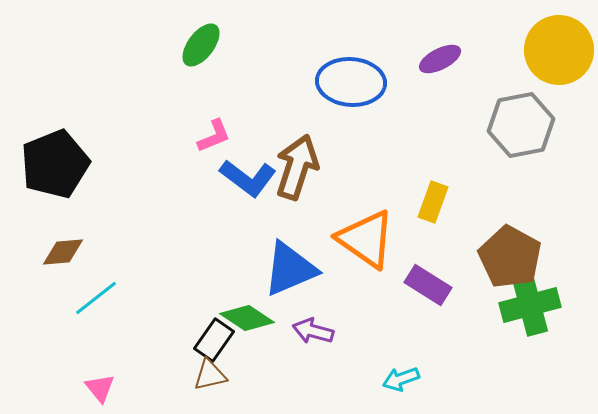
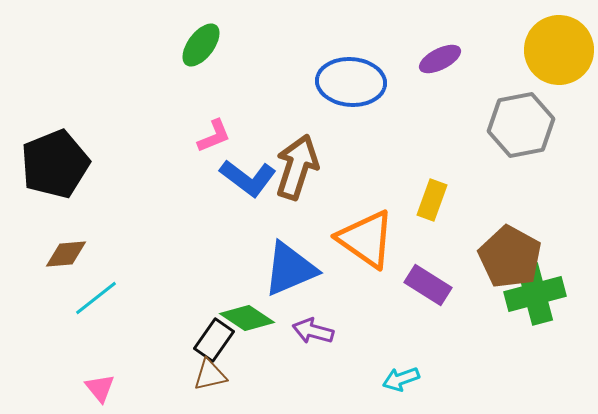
yellow rectangle: moved 1 px left, 2 px up
brown diamond: moved 3 px right, 2 px down
green cross: moved 5 px right, 11 px up
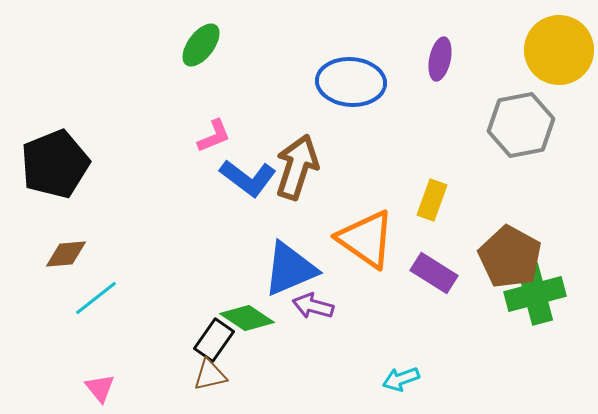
purple ellipse: rotated 51 degrees counterclockwise
purple rectangle: moved 6 px right, 12 px up
purple arrow: moved 25 px up
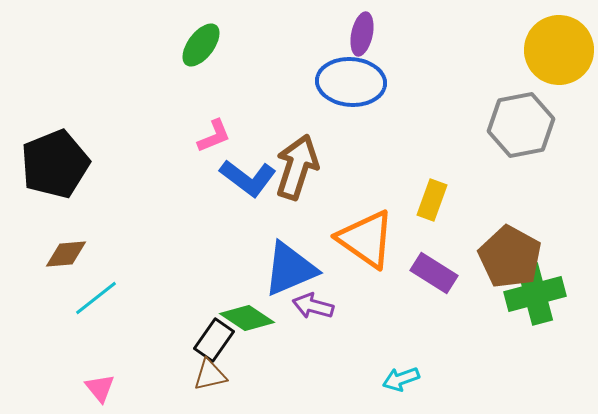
purple ellipse: moved 78 px left, 25 px up
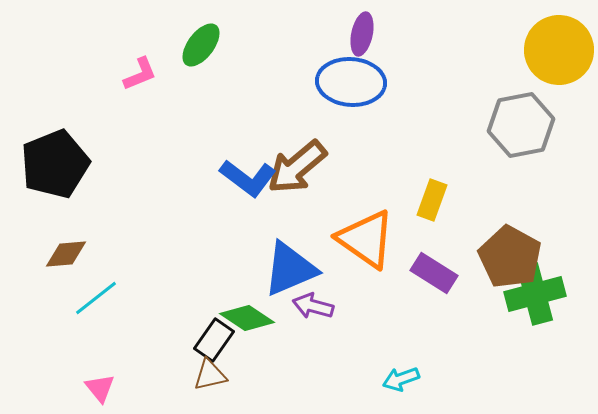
pink L-shape: moved 74 px left, 62 px up
brown arrow: rotated 148 degrees counterclockwise
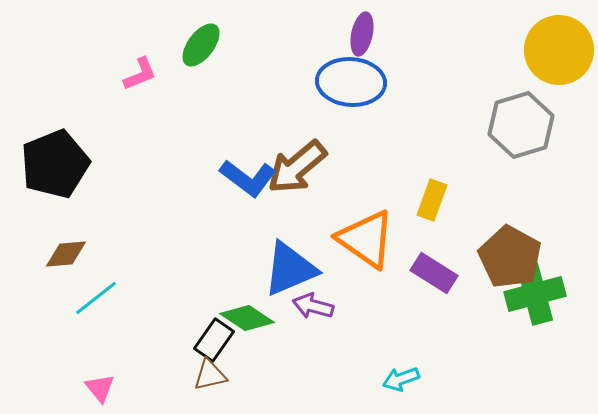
gray hexagon: rotated 6 degrees counterclockwise
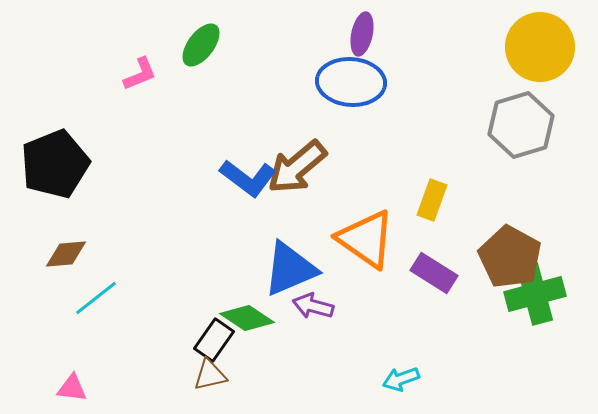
yellow circle: moved 19 px left, 3 px up
pink triangle: moved 28 px left; rotated 44 degrees counterclockwise
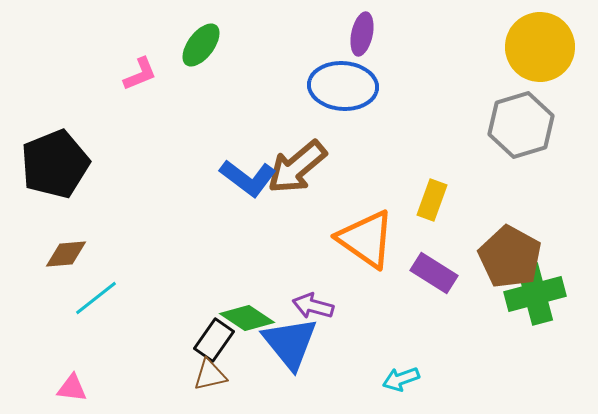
blue ellipse: moved 8 px left, 4 px down
blue triangle: moved 74 px down; rotated 46 degrees counterclockwise
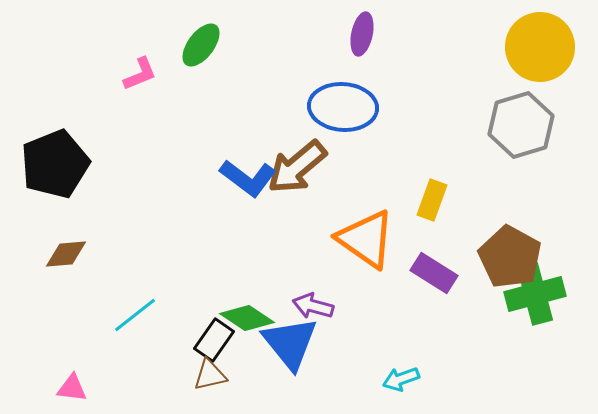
blue ellipse: moved 21 px down
cyan line: moved 39 px right, 17 px down
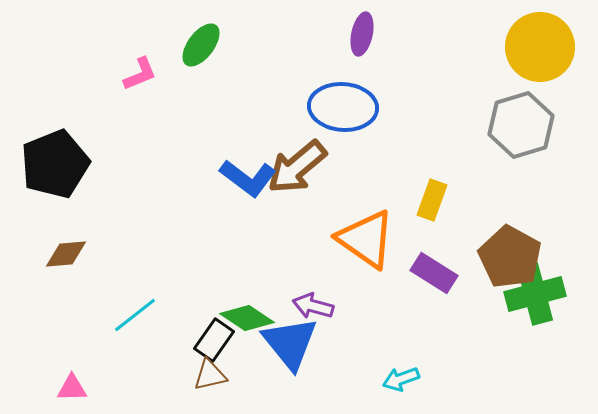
pink triangle: rotated 8 degrees counterclockwise
